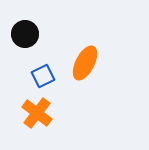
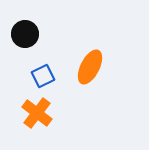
orange ellipse: moved 5 px right, 4 px down
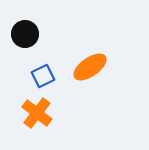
orange ellipse: rotated 28 degrees clockwise
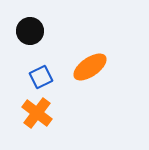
black circle: moved 5 px right, 3 px up
blue square: moved 2 px left, 1 px down
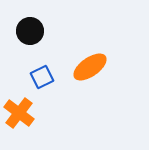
blue square: moved 1 px right
orange cross: moved 18 px left
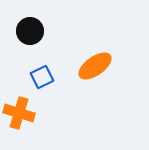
orange ellipse: moved 5 px right, 1 px up
orange cross: rotated 20 degrees counterclockwise
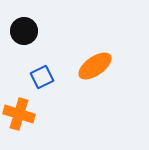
black circle: moved 6 px left
orange cross: moved 1 px down
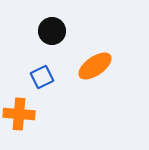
black circle: moved 28 px right
orange cross: rotated 12 degrees counterclockwise
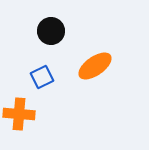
black circle: moved 1 px left
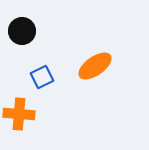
black circle: moved 29 px left
